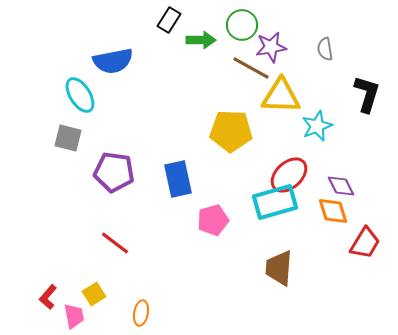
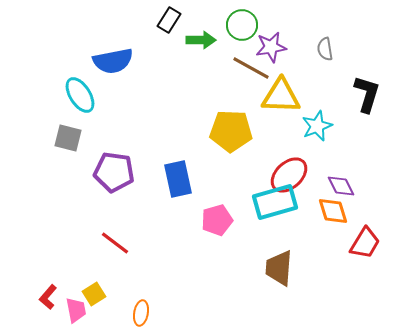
pink pentagon: moved 4 px right
pink trapezoid: moved 2 px right, 6 px up
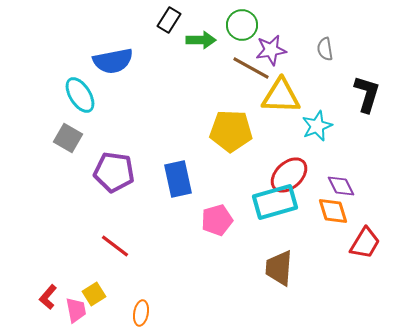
purple star: moved 3 px down
gray square: rotated 16 degrees clockwise
red line: moved 3 px down
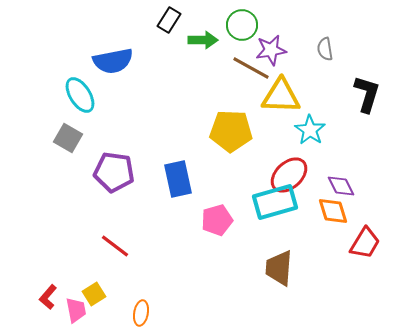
green arrow: moved 2 px right
cyan star: moved 7 px left, 4 px down; rotated 16 degrees counterclockwise
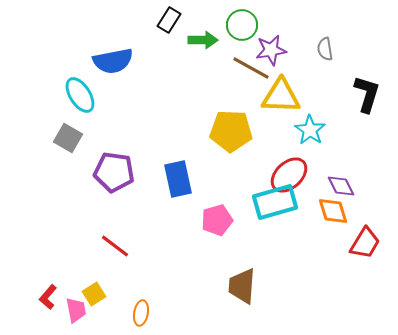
brown trapezoid: moved 37 px left, 18 px down
